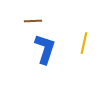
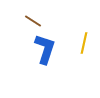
brown line: rotated 36 degrees clockwise
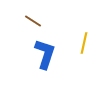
blue L-shape: moved 5 px down
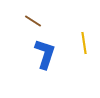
yellow line: rotated 20 degrees counterclockwise
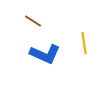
blue L-shape: rotated 96 degrees clockwise
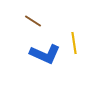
yellow line: moved 10 px left
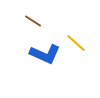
yellow line: moved 2 px right; rotated 40 degrees counterclockwise
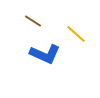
yellow line: moved 9 px up
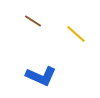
blue L-shape: moved 4 px left, 22 px down
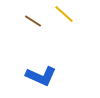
yellow line: moved 12 px left, 20 px up
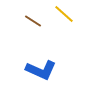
blue L-shape: moved 6 px up
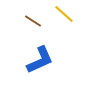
blue L-shape: moved 1 px left, 10 px up; rotated 48 degrees counterclockwise
